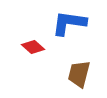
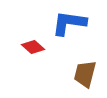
brown trapezoid: moved 6 px right
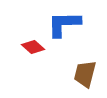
blue L-shape: moved 5 px left, 1 px down; rotated 9 degrees counterclockwise
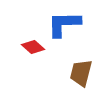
brown trapezoid: moved 4 px left, 1 px up
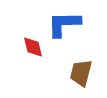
red diamond: rotated 35 degrees clockwise
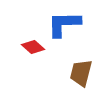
red diamond: rotated 35 degrees counterclockwise
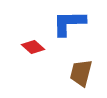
blue L-shape: moved 5 px right, 1 px up
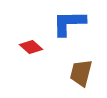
red diamond: moved 2 px left
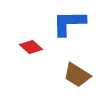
brown trapezoid: moved 4 px left, 2 px down; rotated 72 degrees counterclockwise
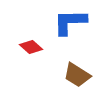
blue L-shape: moved 1 px right, 1 px up
